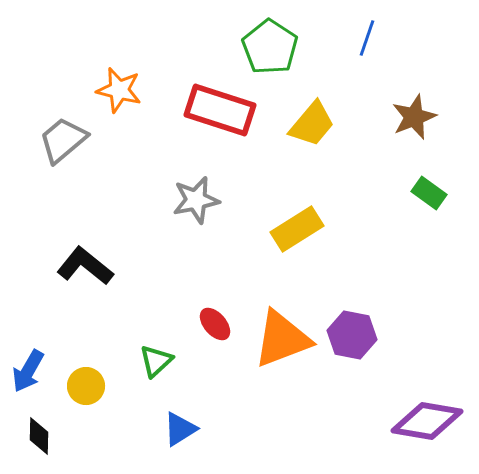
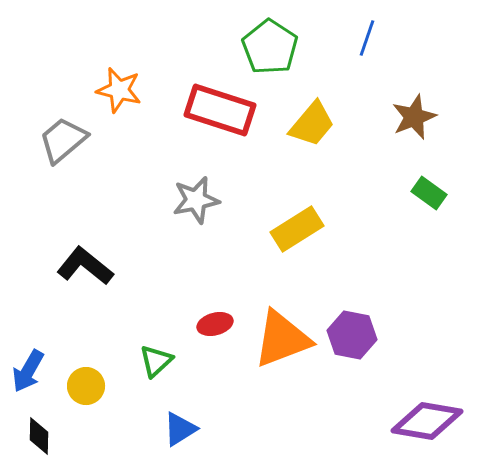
red ellipse: rotated 64 degrees counterclockwise
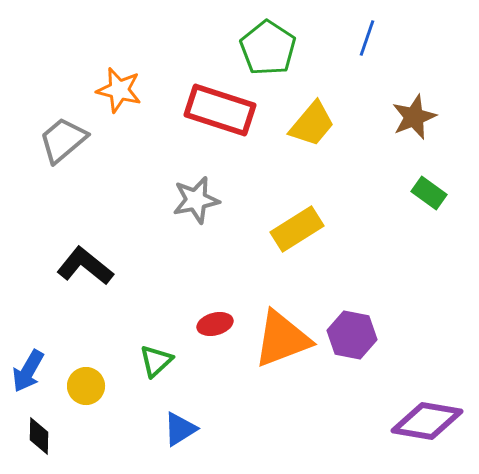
green pentagon: moved 2 px left, 1 px down
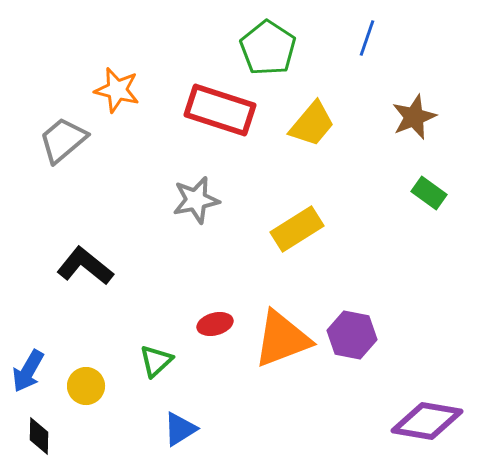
orange star: moved 2 px left
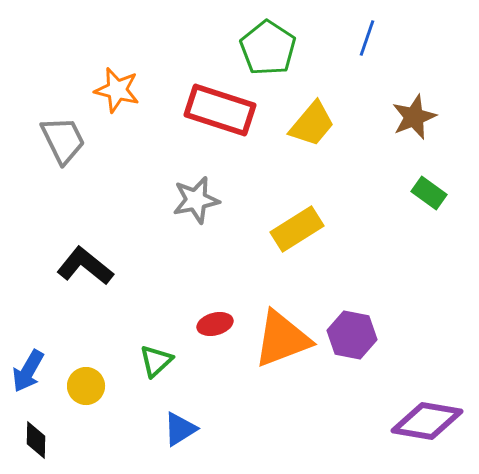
gray trapezoid: rotated 104 degrees clockwise
black diamond: moved 3 px left, 4 px down
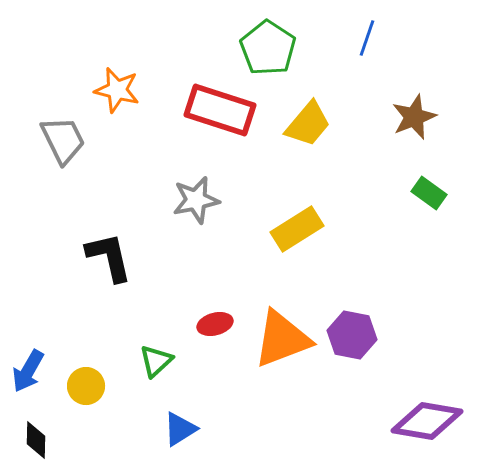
yellow trapezoid: moved 4 px left
black L-shape: moved 24 px right, 9 px up; rotated 38 degrees clockwise
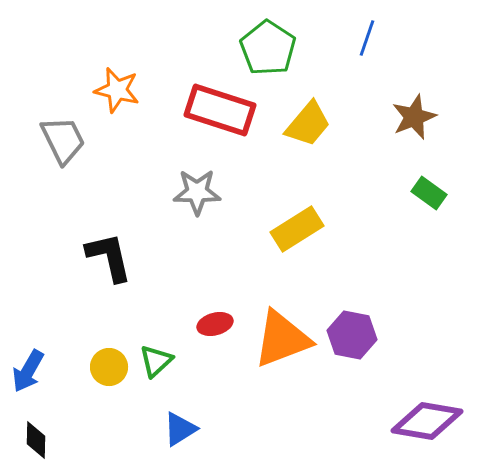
gray star: moved 1 px right, 8 px up; rotated 12 degrees clockwise
yellow circle: moved 23 px right, 19 px up
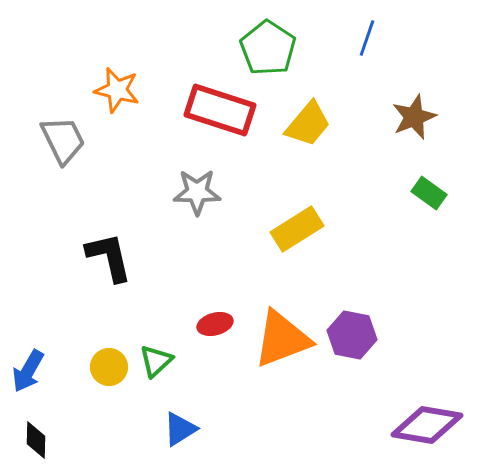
purple diamond: moved 4 px down
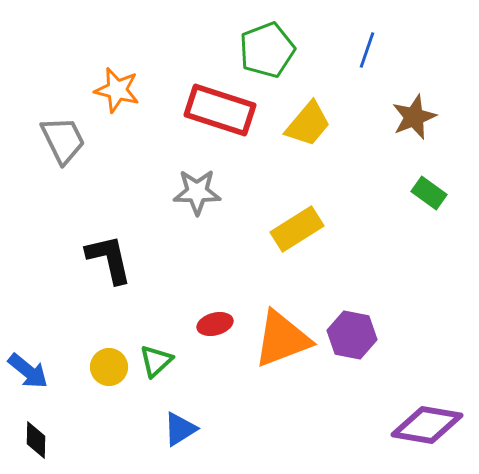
blue line: moved 12 px down
green pentagon: moved 1 px left, 2 px down; rotated 18 degrees clockwise
black L-shape: moved 2 px down
blue arrow: rotated 81 degrees counterclockwise
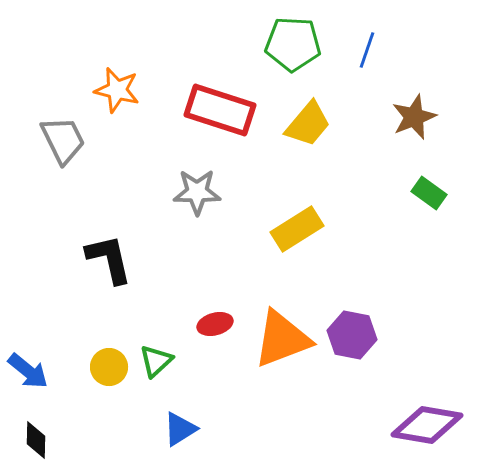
green pentagon: moved 26 px right, 6 px up; rotated 24 degrees clockwise
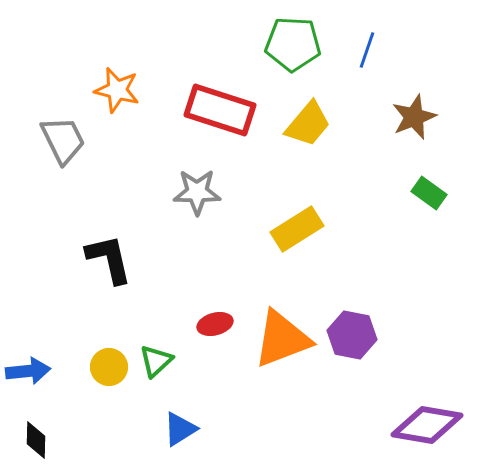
blue arrow: rotated 45 degrees counterclockwise
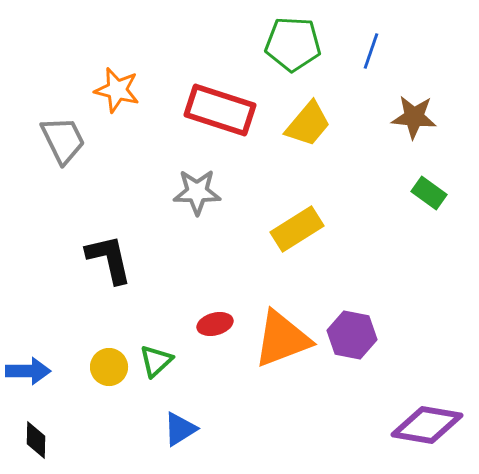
blue line: moved 4 px right, 1 px down
brown star: rotated 27 degrees clockwise
blue arrow: rotated 6 degrees clockwise
